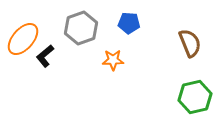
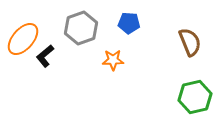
brown semicircle: moved 1 px up
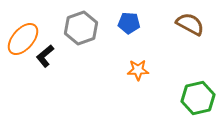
brown semicircle: moved 18 px up; rotated 40 degrees counterclockwise
orange star: moved 25 px right, 10 px down
green hexagon: moved 3 px right, 1 px down
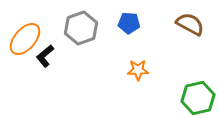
orange ellipse: moved 2 px right
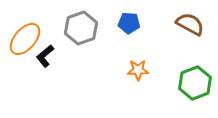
green hexagon: moved 3 px left, 15 px up; rotated 8 degrees counterclockwise
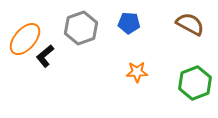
orange star: moved 1 px left, 2 px down
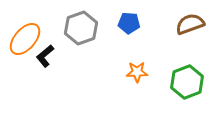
brown semicircle: rotated 48 degrees counterclockwise
green hexagon: moved 8 px left, 1 px up
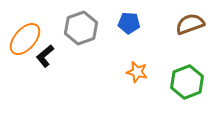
orange star: rotated 15 degrees clockwise
